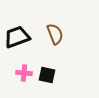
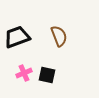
brown semicircle: moved 4 px right, 2 px down
pink cross: rotated 28 degrees counterclockwise
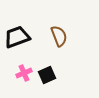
black square: rotated 36 degrees counterclockwise
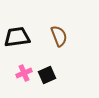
black trapezoid: rotated 12 degrees clockwise
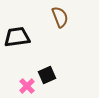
brown semicircle: moved 1 px right, 19 px up
pink cross: moved 3 px right, 13 px down; rotated 21 degrees counterclockwise
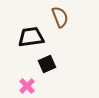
black trapezoid: moved 14 px right
black square: moved 11 px up
